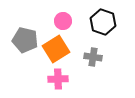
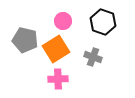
gray cross: rotated 12 degrees clockwise
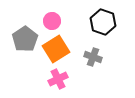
pink circle: moved 11 px left
gray pentagon: moved 1 px up; rotated 25 degrees clockwise
pink cross: rotated 24 degrees counterclockwise
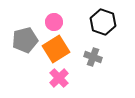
pink circle: moved 2 px right, 1 px down
gray pentagon: moved 1 px down; rotated 20 degrees clockwise
pink cross: moved 1 px right, 1 px up; rotated 18 degrees counterclockwise
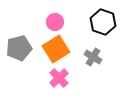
pink circle: moved 1 px right
gray pentagon: moved 6 px left, 8 px down
gray cross: rotated 12 degrees clockwise
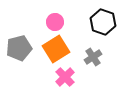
gray cross: rotated 24 degrees clockwise
pink cross: moved 6 px right, 1 px up
